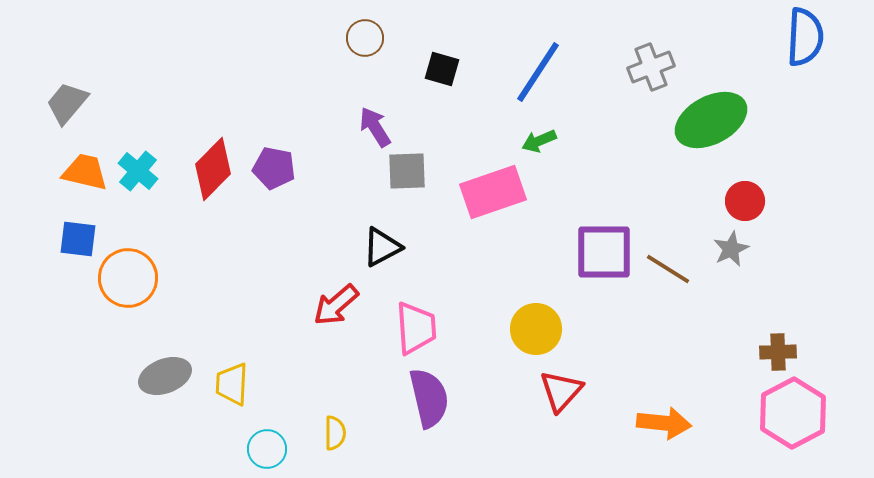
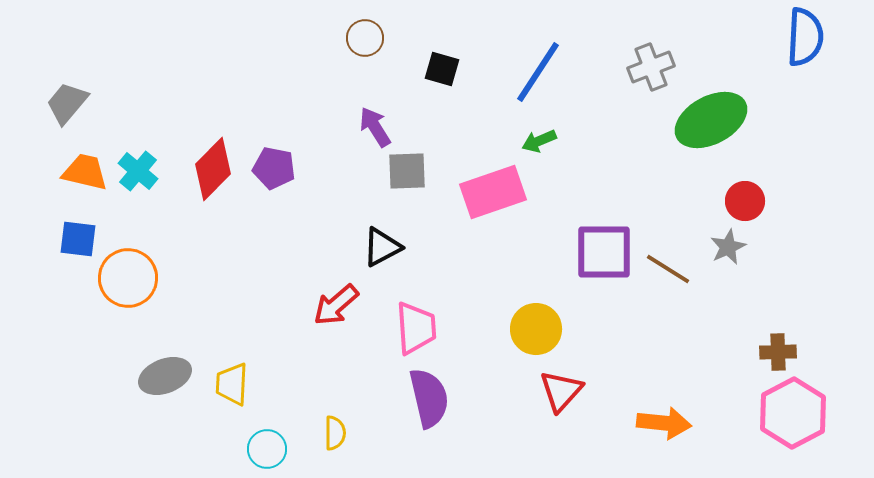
gray star: moved 3 px left, 2 px up
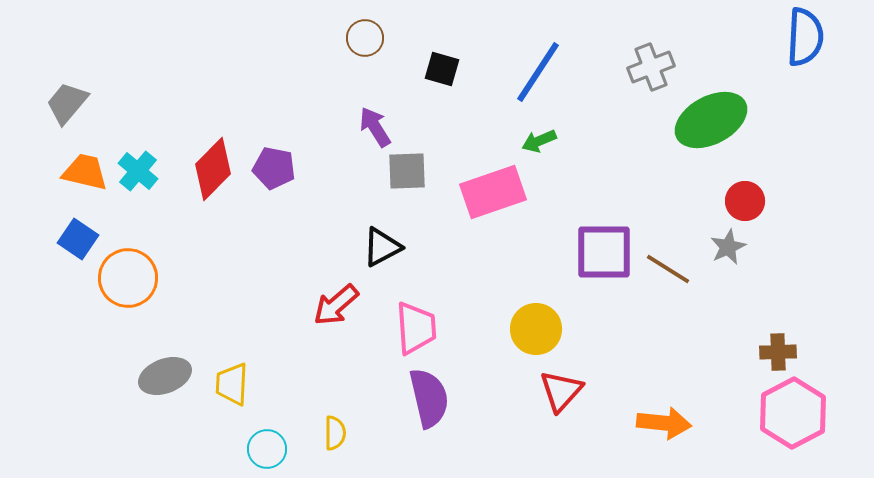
blue square: rotated 27 degrees clockwise
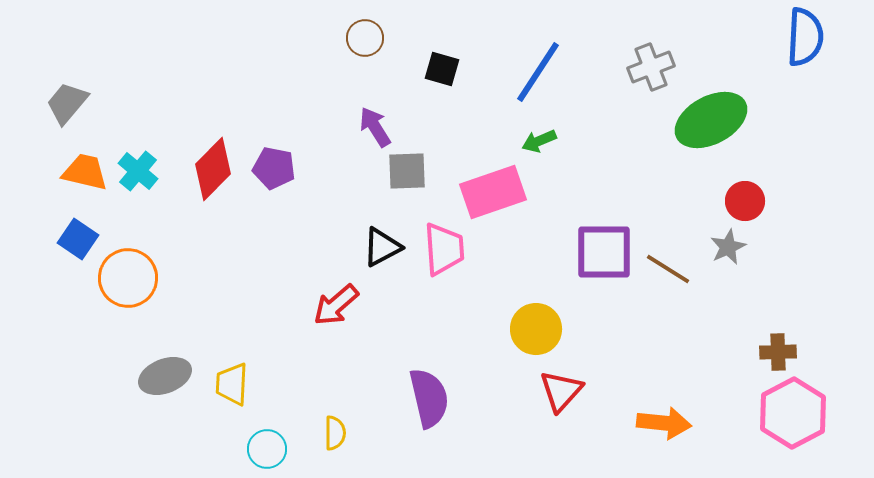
pink trapezoid: moved 28 px right, 79 px up
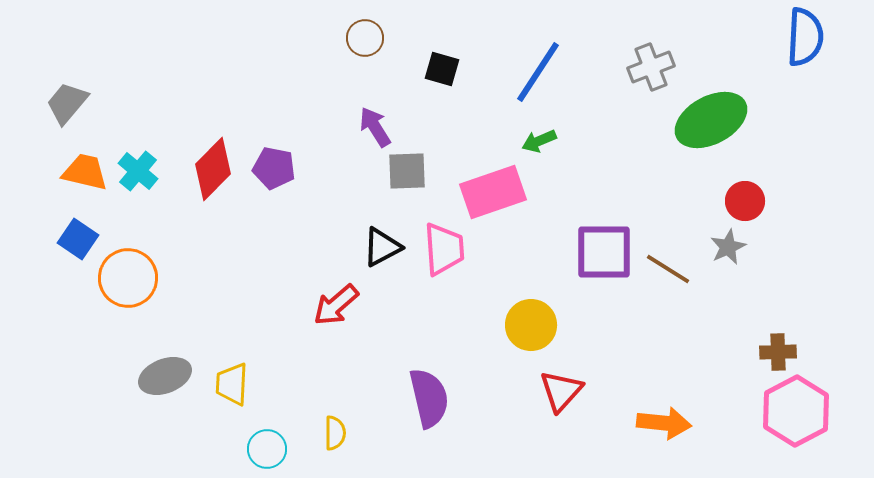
yellow circle: moved 5 px left, 4 px up
pink hexagon: moved 3 px right, 2 px up
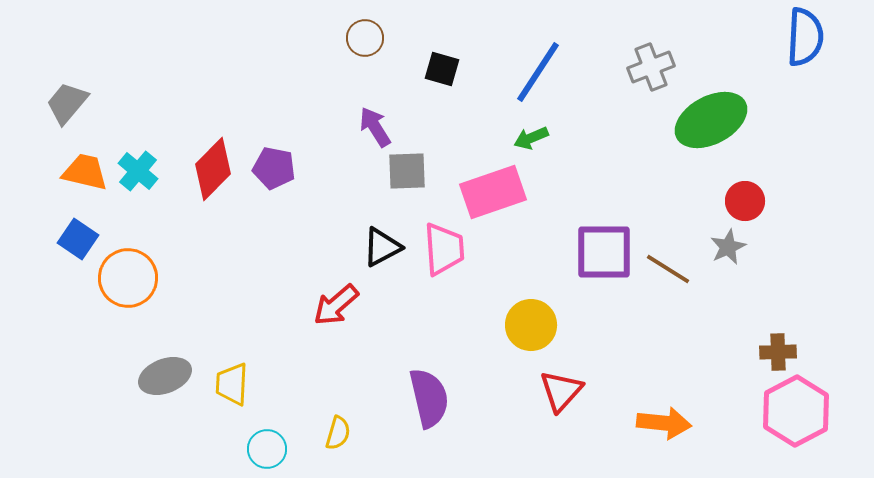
green arrow: moved 8 px left, 3 px up
yellow semicircle: moved 3 px right; rotated 16 degrees clockwise
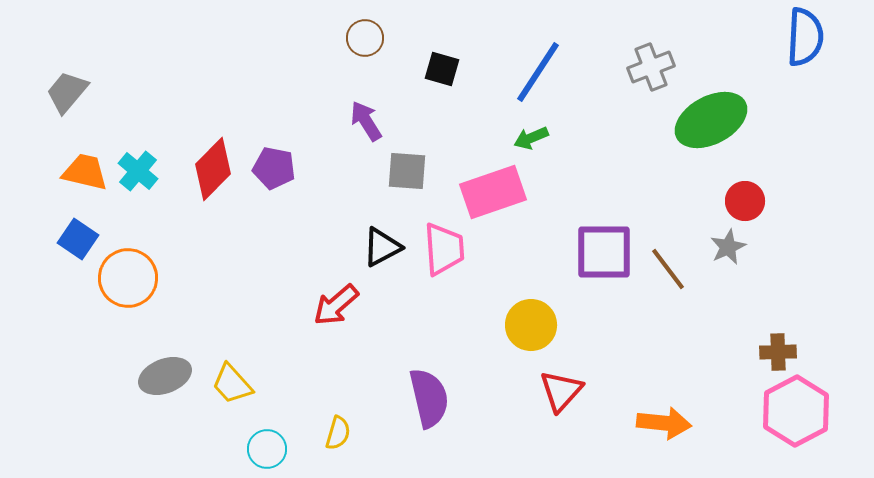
gray trapezoid: moved 11 px up
purple arrow: moved 9 px left, 6 px up
gray square: rotated 6 degrees clockwise
brown line: rotated 21 degrees clockwise
yellow trapezoid: rotated 45 degrees counterclockwise
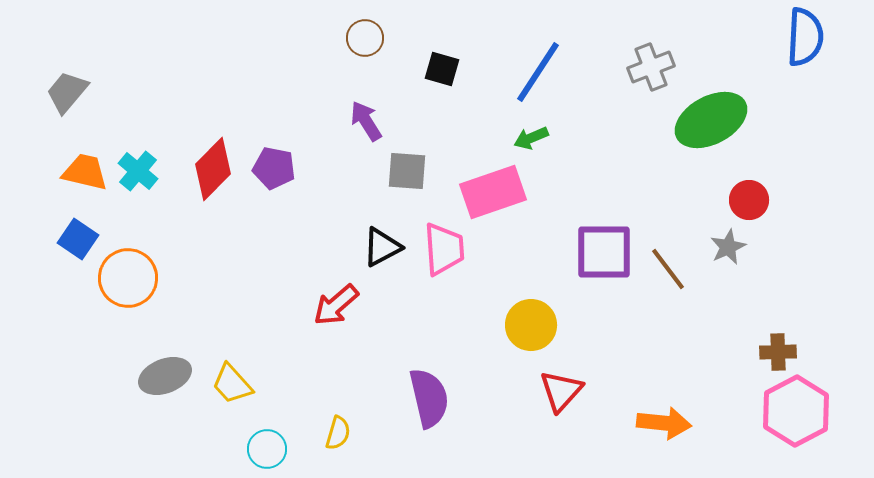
red circle: moved 4 px right, 1 px up
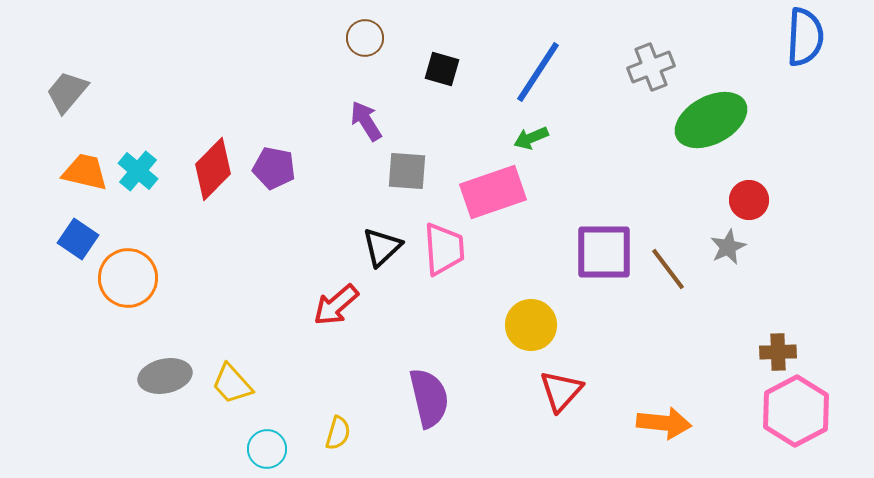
black triangle: rotated 15 degrees counterclockwise
gray ellipse: rotated 9 degrees clockwise
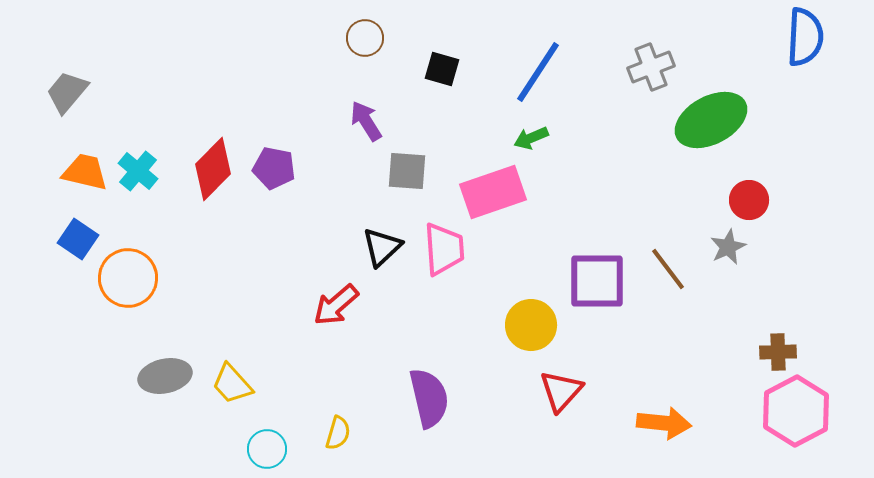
purple square: moved 7 px left, 29 px down
